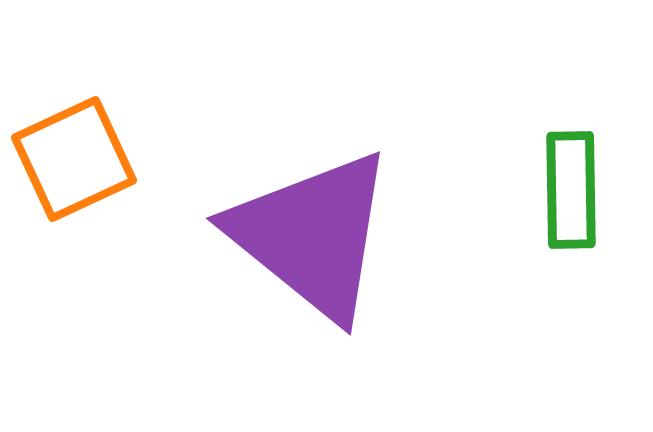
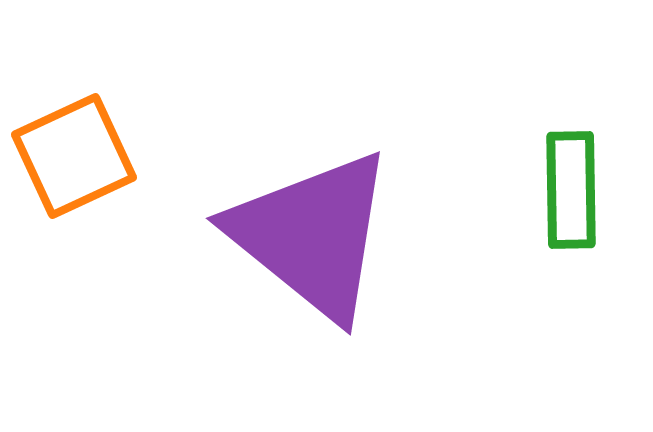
orange square: moved 3 px up
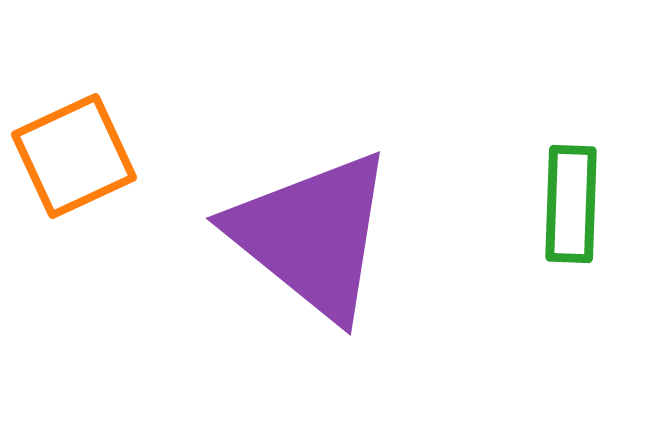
green rectangle: moved 14 px down; rotated 3 degrees clockwise
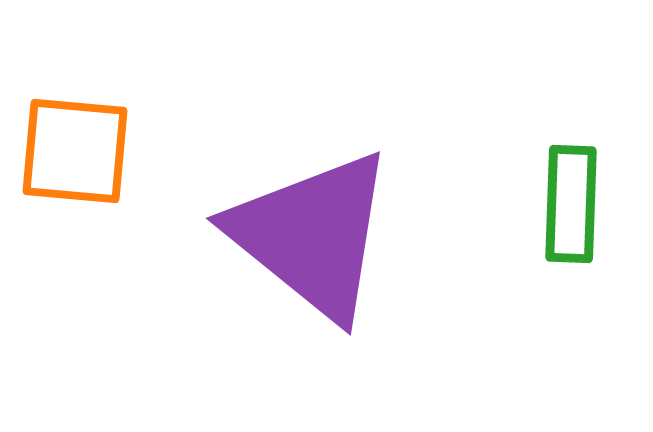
orange square: moved 1 px right, 5 px up; rotated 30 degrees clockwise
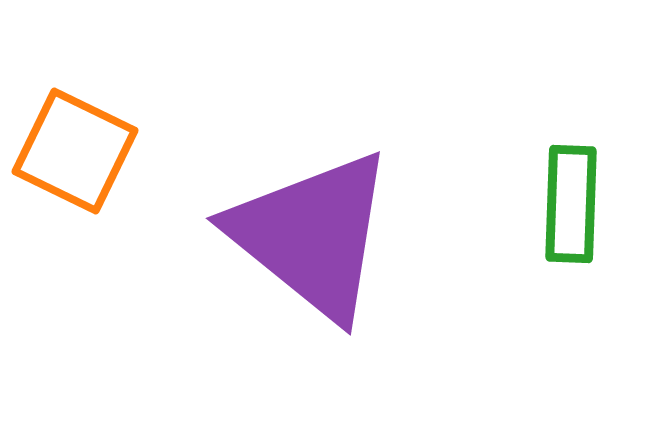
orange square: rotated 21 degrees clockwise
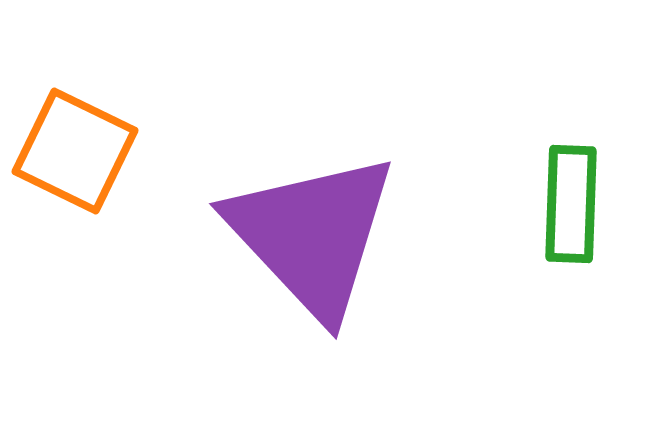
purple triangle: rotated 8 degrees clockwise
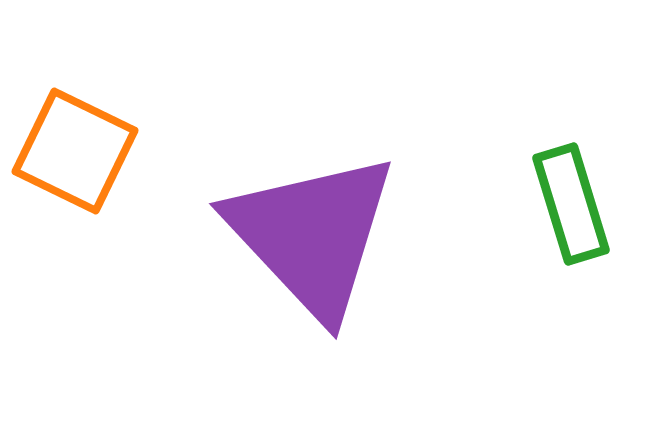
green rectangle: rotated 19 degrees counterclockwise
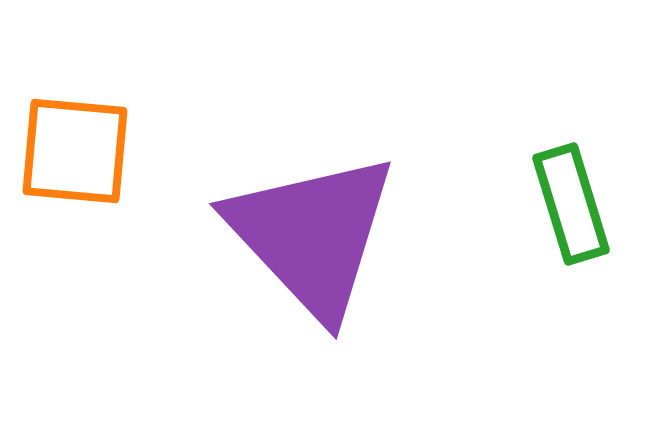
orange square: rotated 21 degrees counterclockwise
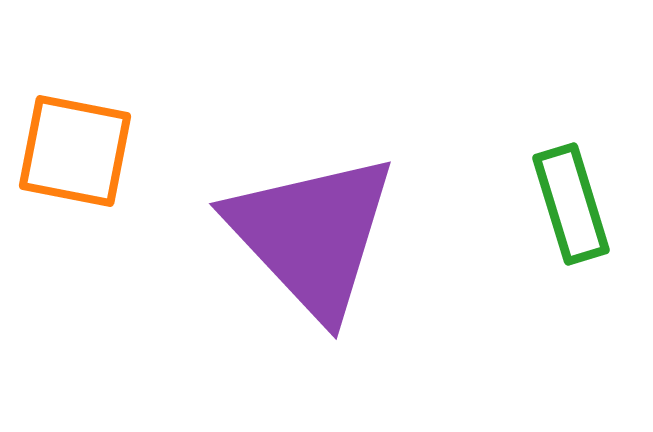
orange square: rotated 6 degrees clockwise
